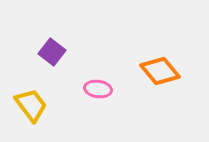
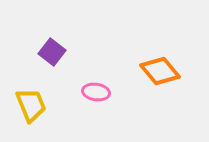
pink ellipse: moved 2 px left, 3 px down
yellow trapezoid: rotated 15 degrees clockwise
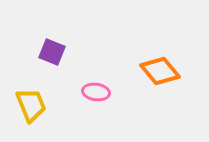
purple square: rotated 16 degrees counterclockwise
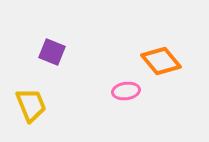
orange diamond: moved 1 px right, 10 px up
pink ellipse: moved 30 px right, 1 px up; rotated 16 degrees counterclockwise
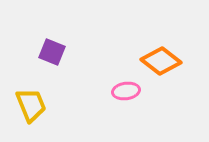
orange diamond: rotated 12 degrees counterclockwise
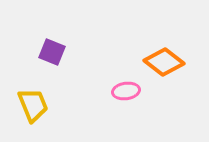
orange diamond: moved 3 px right, 1 px down
yellow trapezoid: moved 2 px right
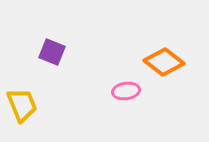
yellow trapezoid: moved 11 px left
